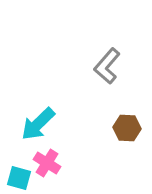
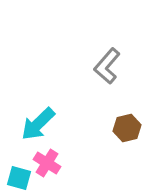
brown hexagon: rotated 16 degrees counterclockwise
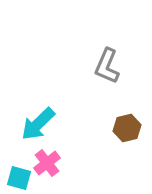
gray L-shape: rotated 18 degrees counterclockwise
pink cross: rotated 20 degrees clockwise
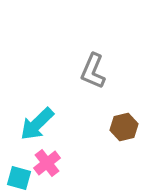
gray L-shape: moved 14 px left, 5 px down
cyan arrow: moved 1 px left
brown hexagon: moved 3 px left, 1 px up
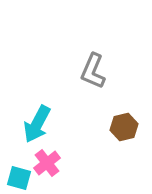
cyan arrow: rotated 18 degrees counterclockwise
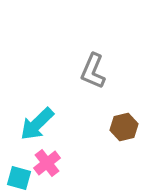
cyan arrow: rotated 18 degrees clockwise
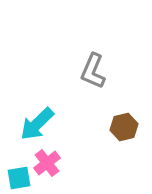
cyan square: rotated 25 degrees counterclockwise
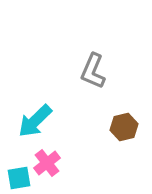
cyan arrow: moved 2 px left, 3 px up
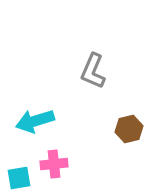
cyan arrow: rotated 27 degrees clockwise
brown hexagon: moved 5 px right, 2 px down
pink cross: moved 7 px right, 1 px down; rotated 32 degrees clockwise
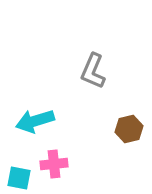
cyan square: rotated 20 degrees clockwise
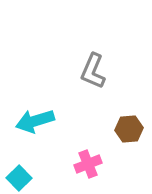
brown hexagon: rotated 8 degrees clockwise
pink cross: moved 34 px right; rotated 16 degrees counterclockwise
cyan square: rotated 35 degrees clockwise
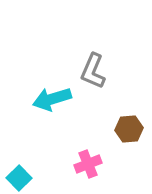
cyan arrow: moved 17 px right, 22 px up
